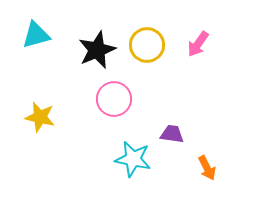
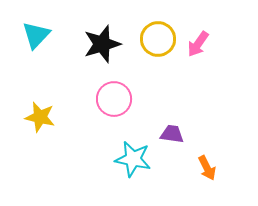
cyan triangle: rotated 32 degrees counterclockwise
yellow circle: moved 11 px right, 6 px up
black star: moved 5 px right, 6 px up; rotated 6 degrees clockwise
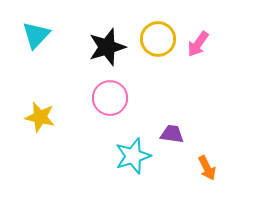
black star: moved 5 px right, 3 px down
pink circle: moved 4 px left, 1 px up
cyan star: moved 3 px up; rotated 30 degrees counterclockwise
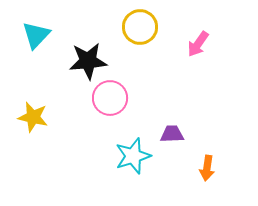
yellow circle: moved 18 px left, 12 px up
black star: moved 19 px left, 14 px down; rotated 12 degrees clockwise
yellow star: moved 7 px left
purple trapezoid: rotated 10 degrees counterclockwise
orange arrow: rotated 35 degrees clockwise
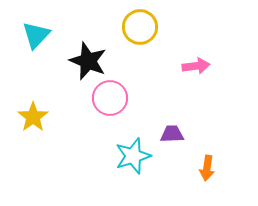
pink arrow: moved 2 px left, 22 px down; rotated 132 degrees counterclockwise
black star: rotated 27 degrees clockwise
yellow star: rotated 24 degrees clockwise
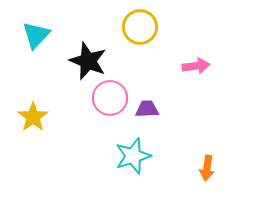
purple trapezoid: moved 25 px left, 25 px up
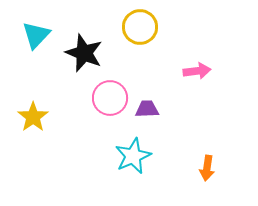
black star: moved 4 px left, 8 px up
pink arrow: moved 1 px right, 5 px down
cyan star: rotated 6 degrees counterclockwise
